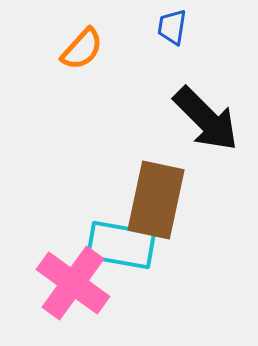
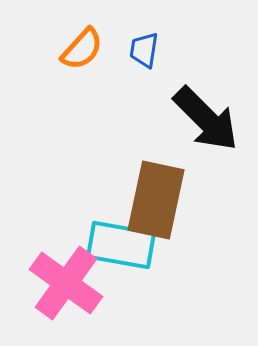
blue trapezoid: moved 28 px left, 23 px down
pink cross: moved 7 px left
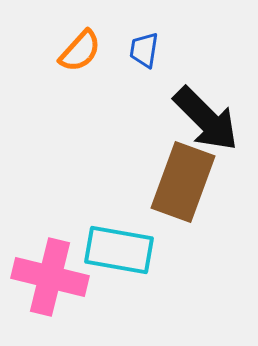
orange semicircle: moved 2 px left, 2 px down
brown rectangle: moved 27 px right, 18 px up; rotated 8 degrees clockwise
cyan rectangle: moved 2 px left, 5 px down
pink cross: moved 16 px left, 6 px up; rotated 22 degrees counterclockwise
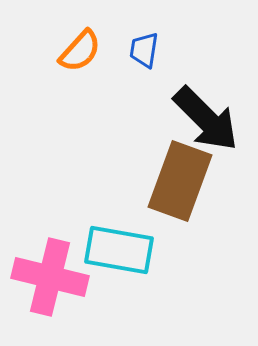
brown rectangle: moved 3 px left, 1 px up
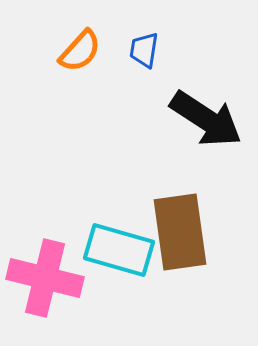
black arrow: rotated 12 degrees counterclockwise
brown rectangle: moved 51 px down; rotated 28 degrees counterclockwise
cyan rectangle: rotated 6 degrees clockwise
pink cross: moved 5 px left, 1 px down
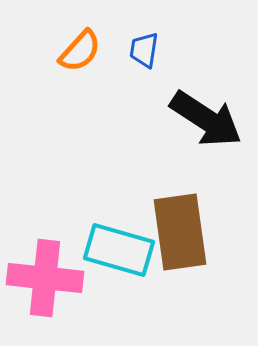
pink cross: rotated 8 degrees counterclockwise
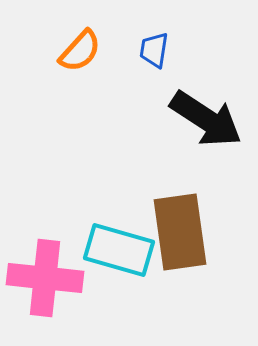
blue trapezoid: moved 10 px right
